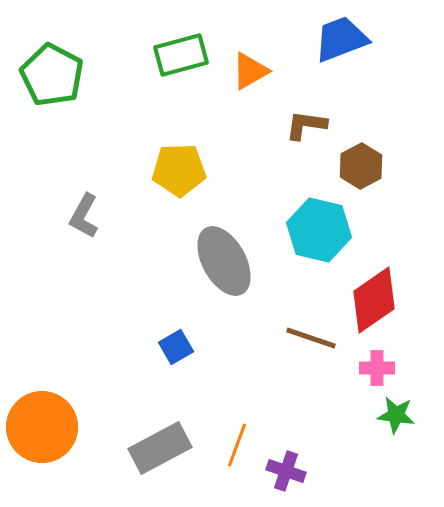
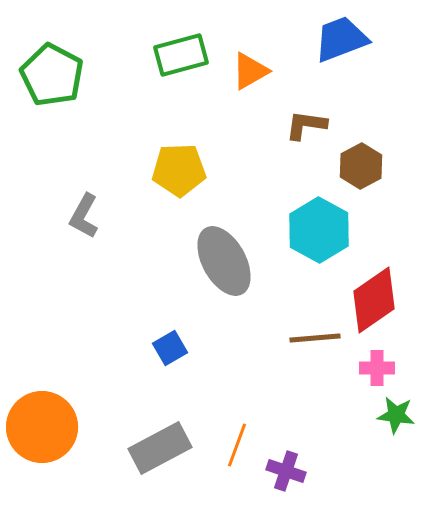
cyan hexagon: rotated 16 degrees clockwise
brown line: moved 4 px right; rotated 24 degrees counterclockwise
blue square: moved 6 px left, 1 px down
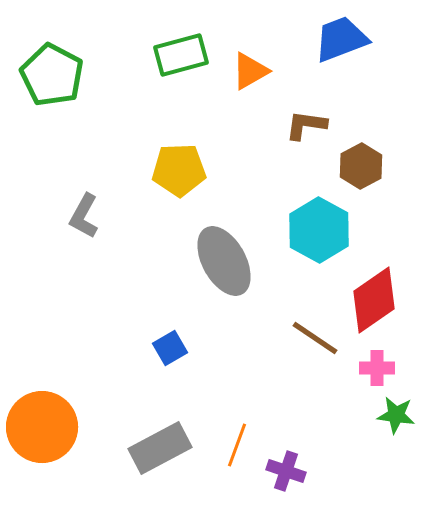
brown line: rotated 39 degrees clockwise
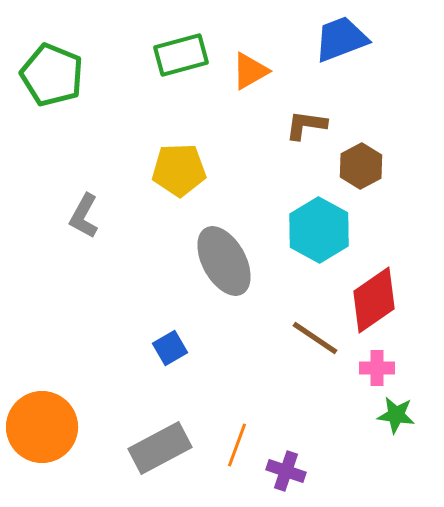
green pentagon: rotated 6 degrees counterclockwise
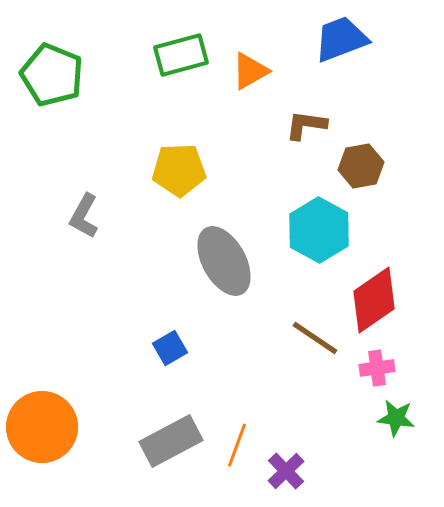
brown hexagon: rotated 18 degrees clockwise
pink cross: rotated 8 degrees counterclockwise
green star: moved 3 px down
gray rectangle: moved 11 px right, 7 px up
purple cross: rotated 27 degrees clockwise
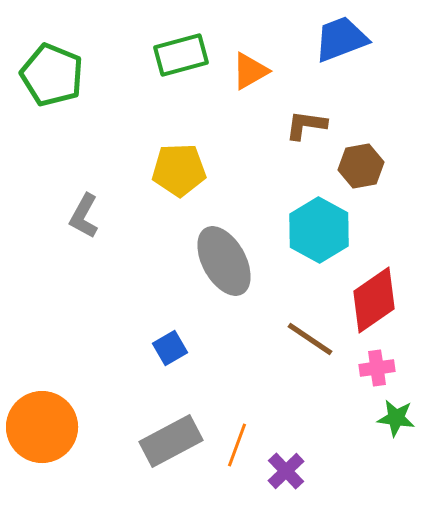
brown line: moved 5 px left, 1 px down
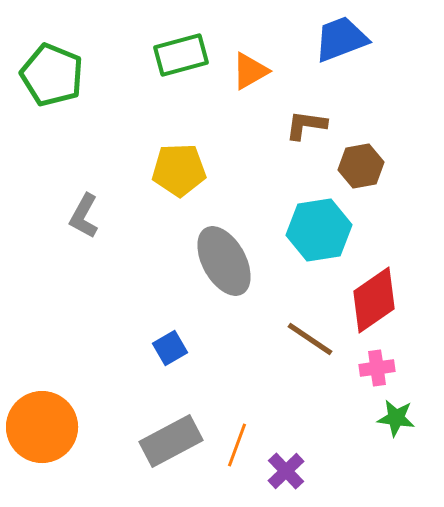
cyan hexagon: rotated 22 degrees clockwise
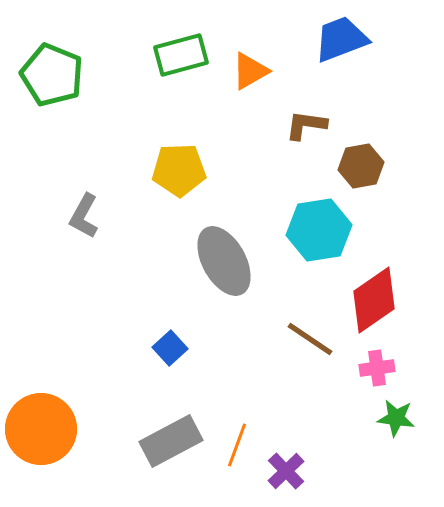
blue square: rotated 12 degrees counterclockwise
orange circle: moved 1 px left, 2 px down
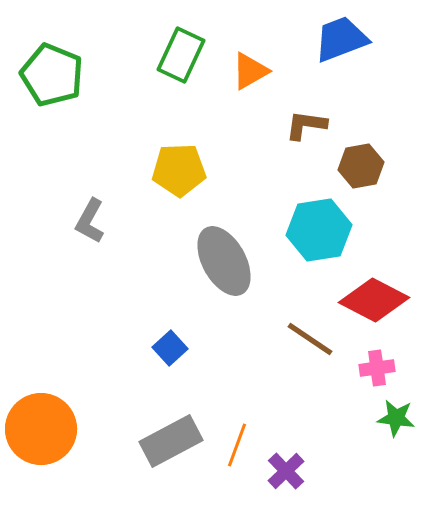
green rectangle: rotated 50 degrees counterclockwise
gray L-shape: moved 6 px right, 5 px down
red diamond: rotated 62 degrees clockwise
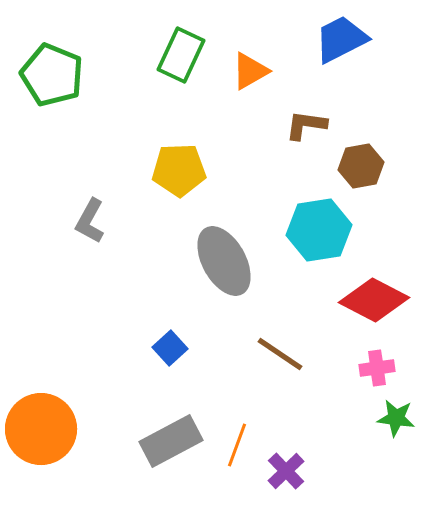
blue trapezoid: rotated 6 degrees counterclockwise
brown line: moved 30 px left, 15 px down
